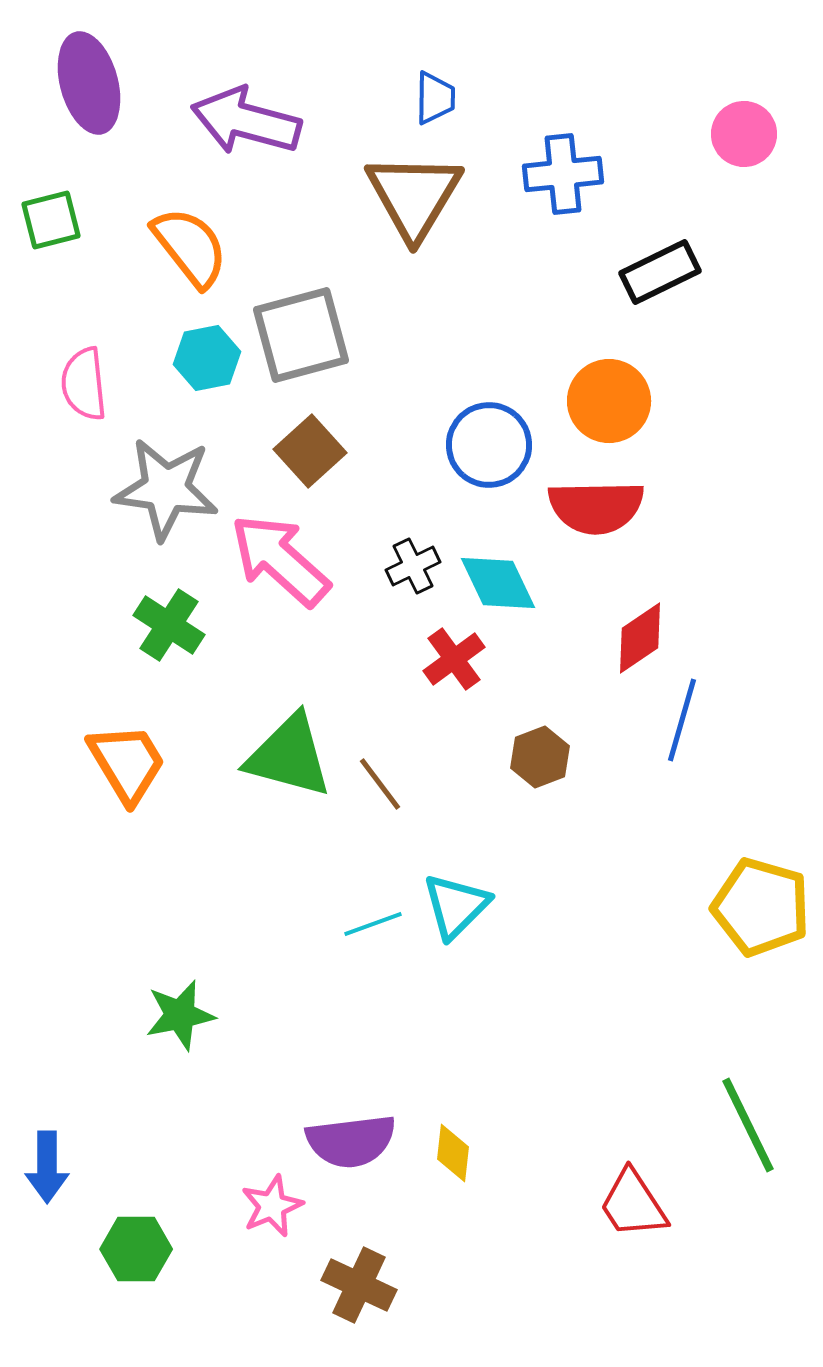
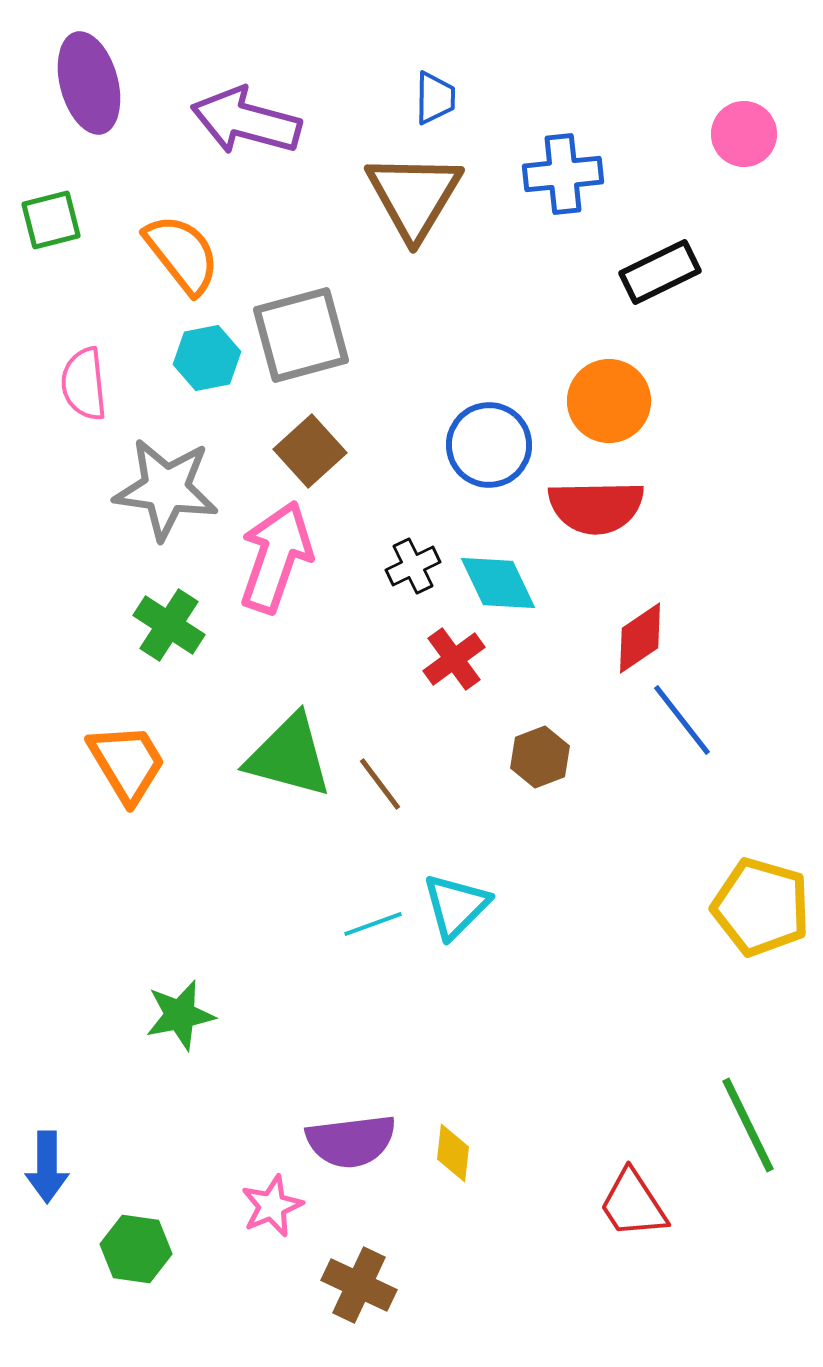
orange semicircle: moved 8 px left, 7 px down
pink arrow: moved 4 px left, 3 px up; rotated 67 degrees clockwise
blue line: rotated 54 degrees counterclockwise
green hexagon: rotated 8 degrees clockwise
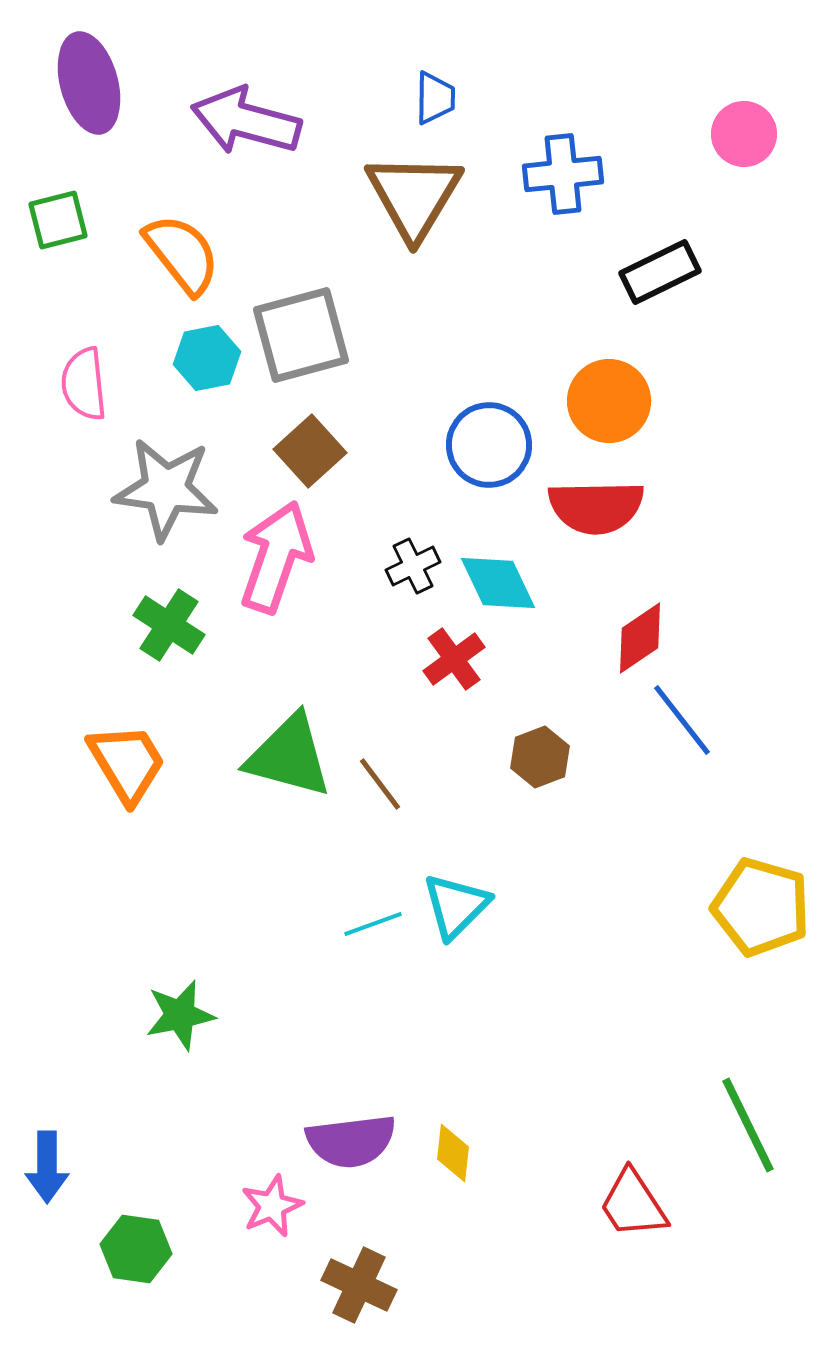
green square: moved 7 px right
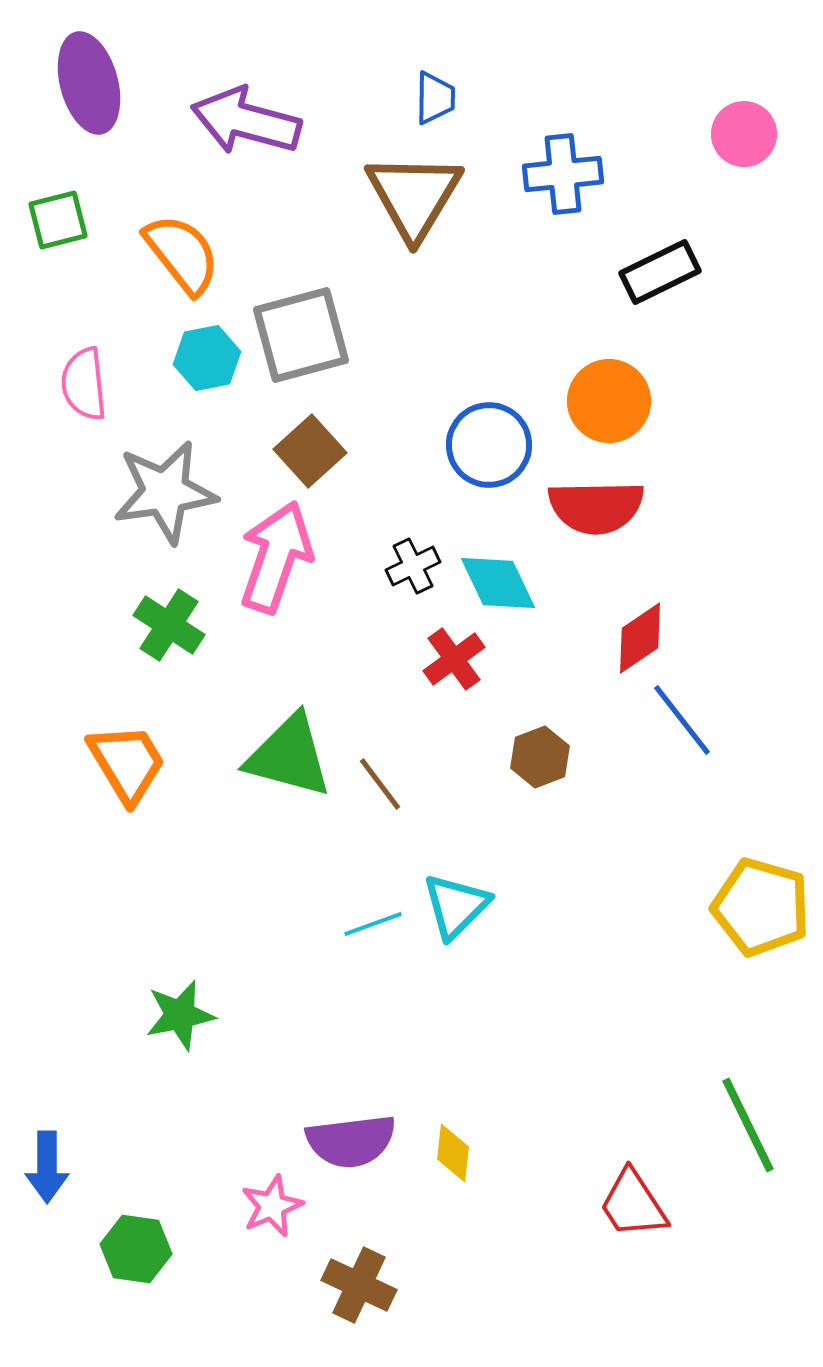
gray star: moved 1 px left, 3 px down; rotated 16 degrees counterclockwise
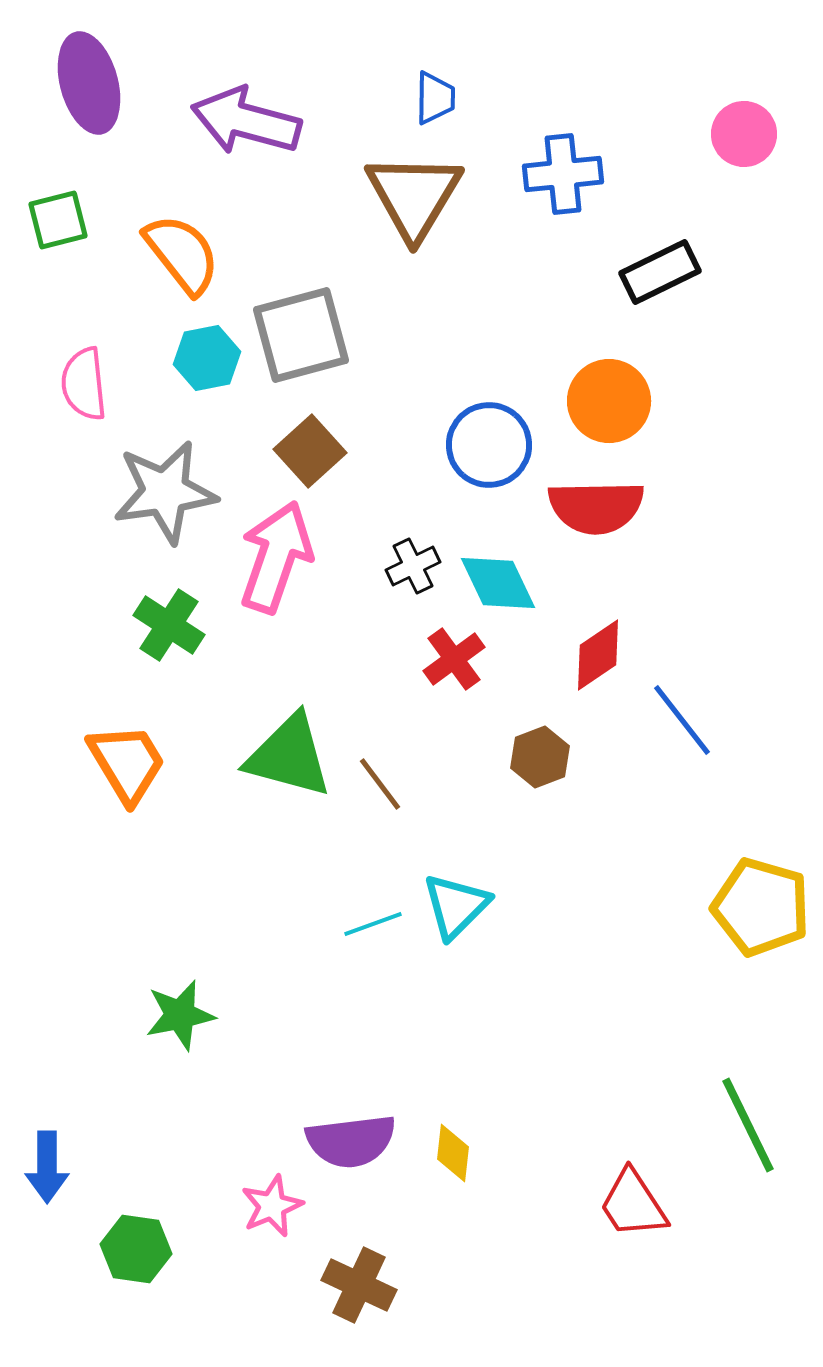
red diamond: moved 42 px left, 17 px down
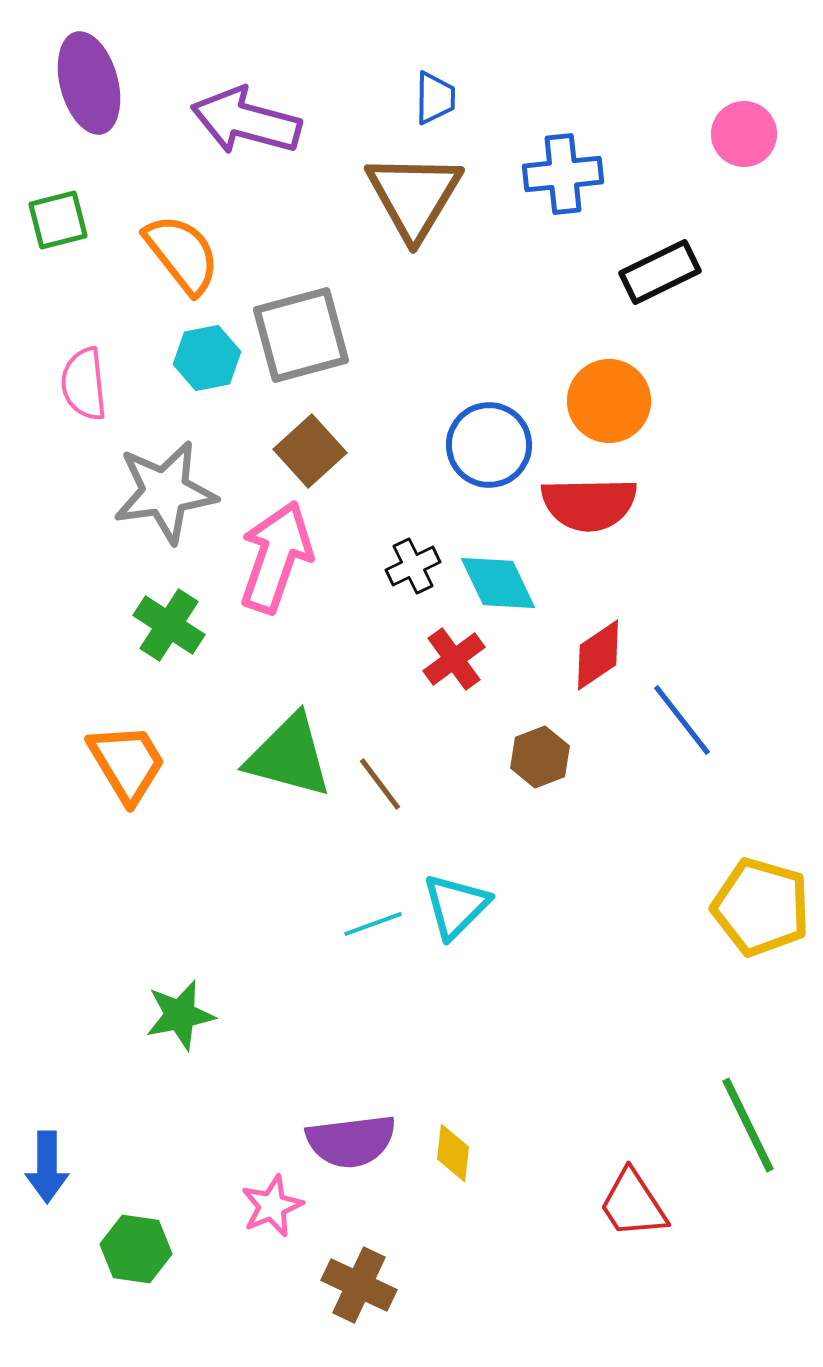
red semicircle: moved 7 px left, 3 px up
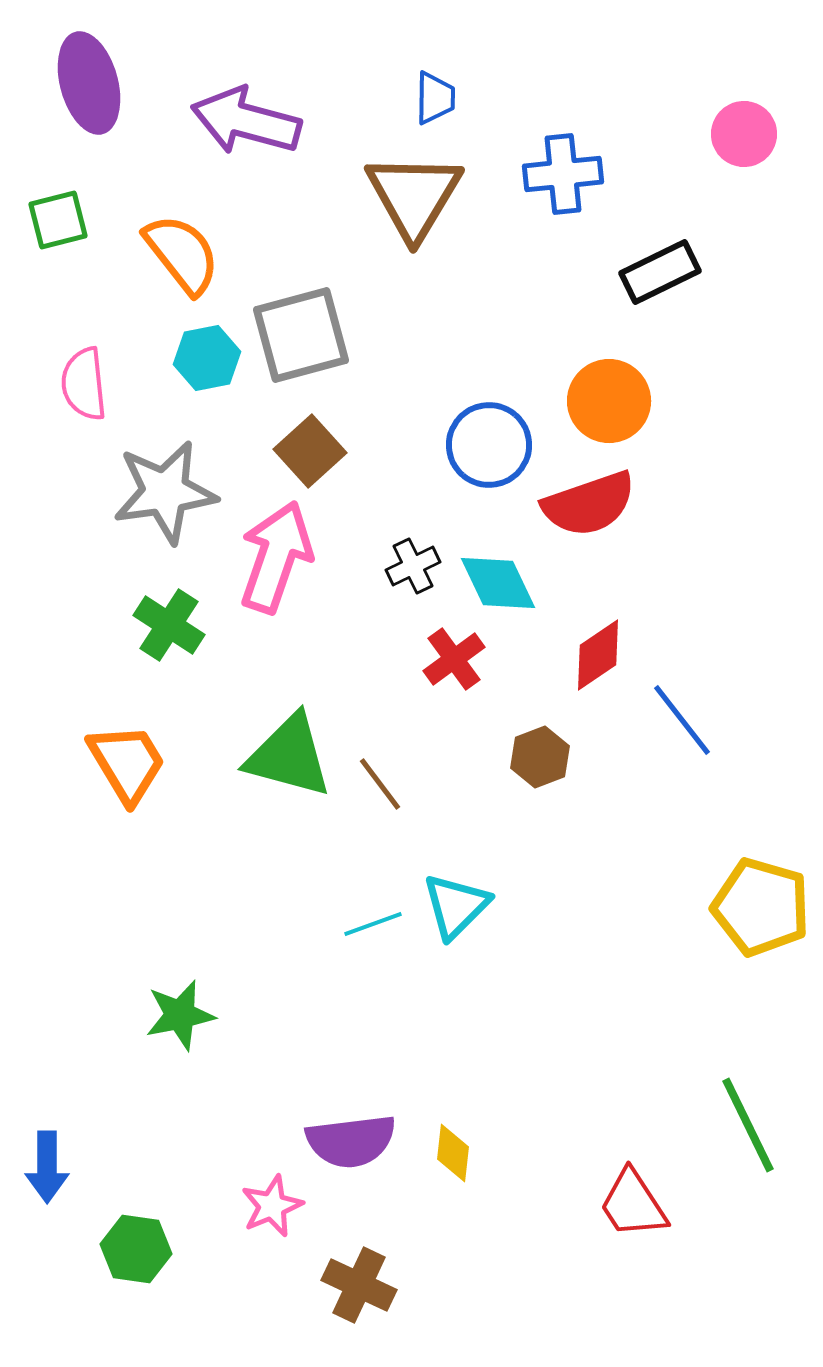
red semicircle: rotated 18 degrees counterclockwise
